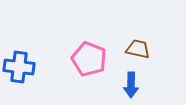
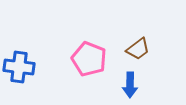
brown trapezoid: rotated 130 degrees clockwise
blue arrow: moved 1 px left
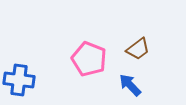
blue cross: moved 13 px down
blue arrow: rotated 135 degrees clockwise
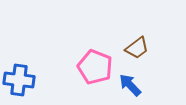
brown trapezoid: moved 1 px left, 1 px up
pink pentagon: moved 6 px right, 8 px down
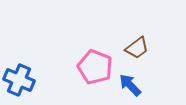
blue cross: rotated 16 degrees clockwise
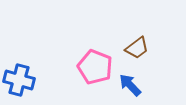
blue cross: rotated 8 degrees counterclockwise
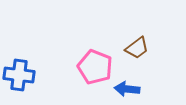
blue cross: moved 5 px up; rotated 8 degrees counterclockwise
blue arrow: moved 3 px left, 4 px down; rotated 40 degrees counterclockwise
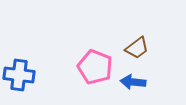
blue arrow: moved 6 px right, 7 px up
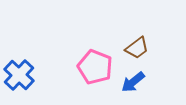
blue cross: rotated 36 degrees clockwise
blue arrow: rotated 45 degrees counterclockwise
